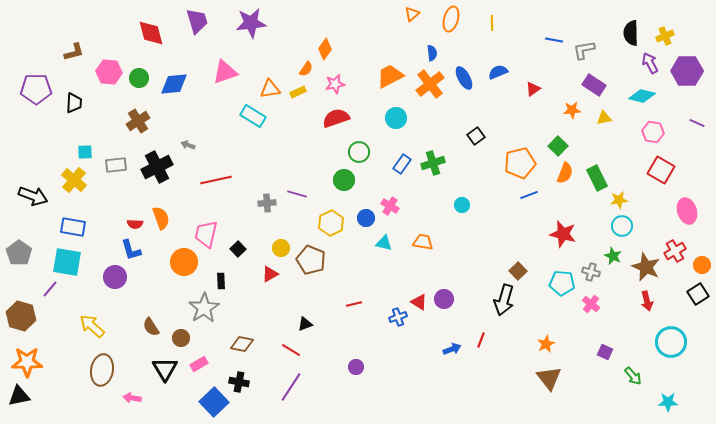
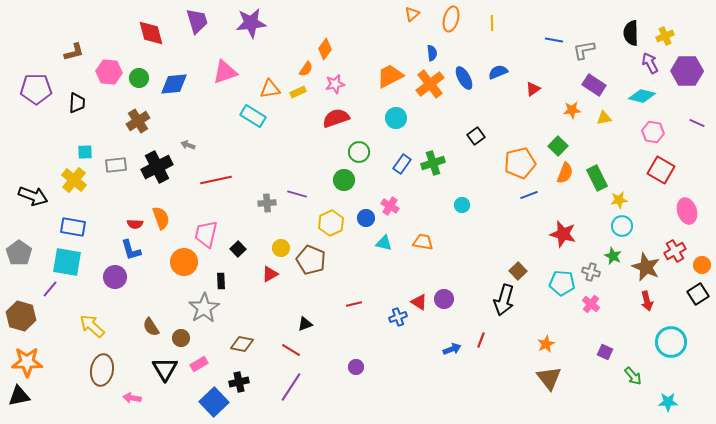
black trapezoid at (74, 103): moved 3 px right
black cross at (239, 382): rotated 24 degrees counterclockwise
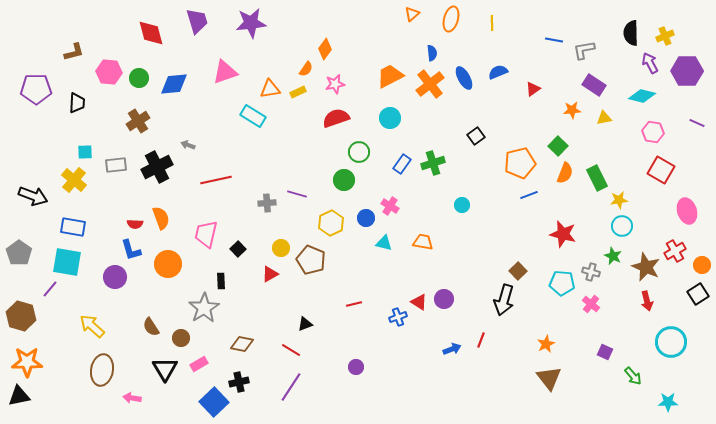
cyan circle at (396, 118): moved 6 px left
orange circle at (184, 262): moved 16 px left, 2 px down
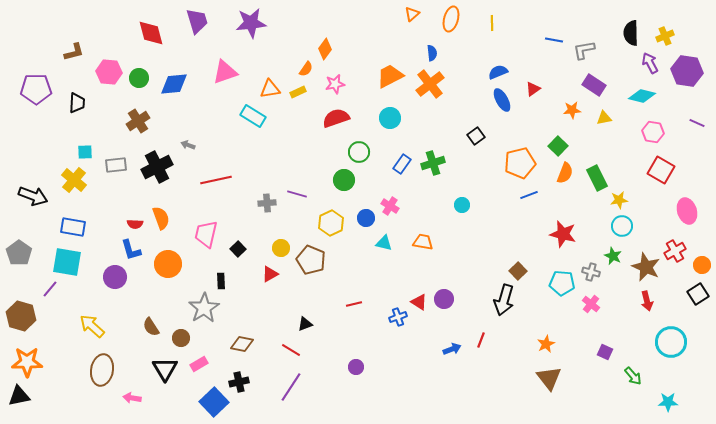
purple hexagon at (687, 71): rotated 8 degrees clockwise
blue ellipse at (464, 78): moved 38 px right, 22 px down
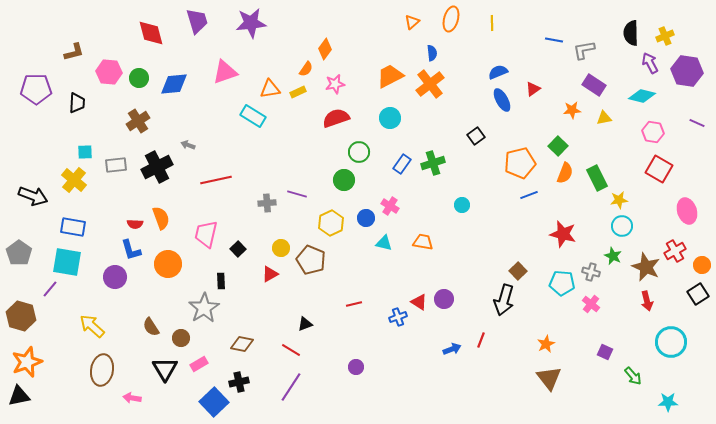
orange triangle at (412, 14): moved 8 px down
red square at (661, 170): moved 2 px left, 1 px up
orange star at (27, 362): rotated 20 degrees counterclockwise
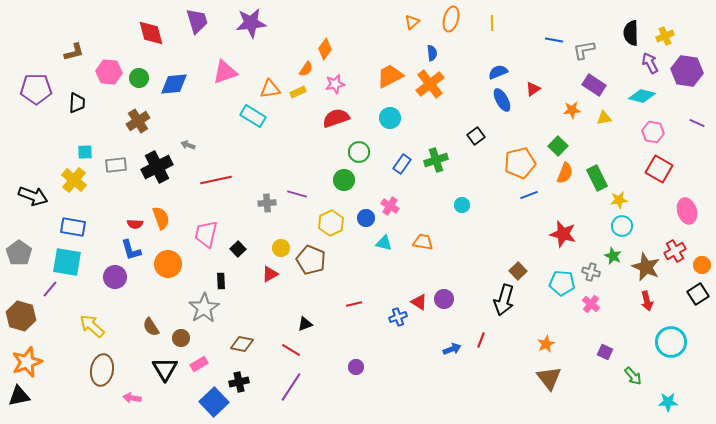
green cross at (433, 163): moved 3 px right, 3 px up
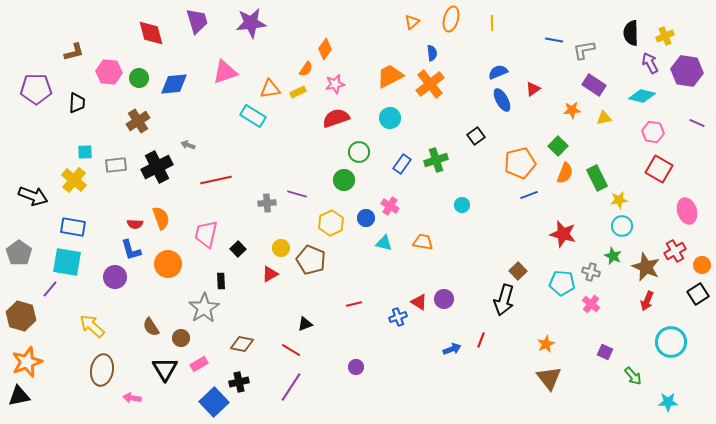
red arrow at (647, 301): rotated 36 degrees clockwise
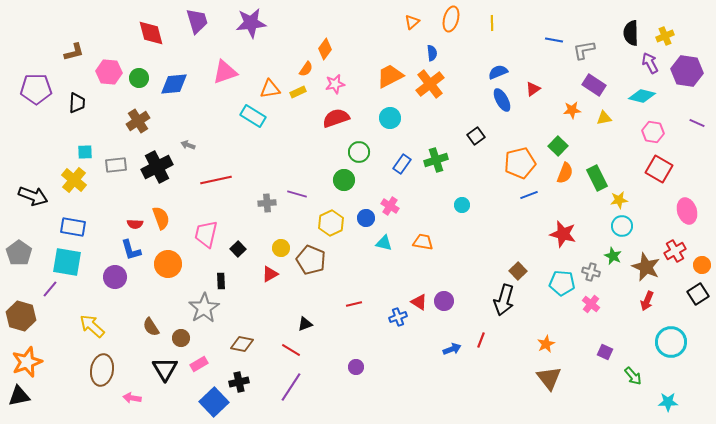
purple circle at (444, 299): moved 2 px down
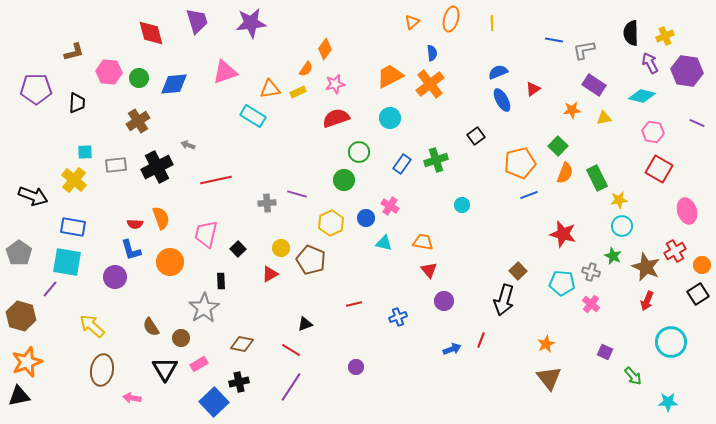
orange circle at (168, 264): moved 2 px right, 2 px up
red triangle at (419, 302): moved 10 px right, 32 px up; rotated 18 degrees clockwise
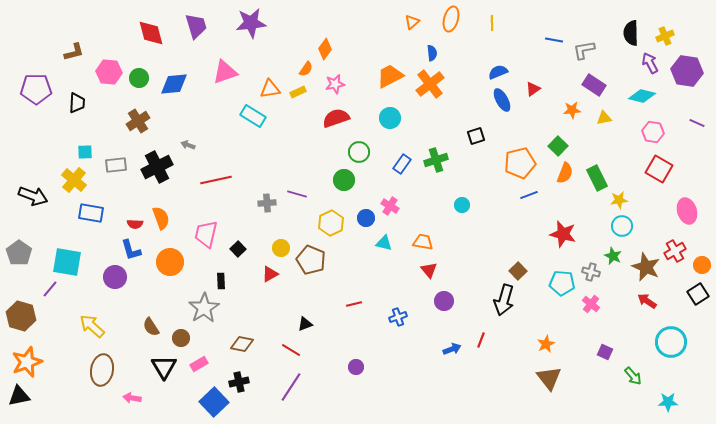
purple trapezoid at (197, 21): moved 1 px left, 5 px down
black square at (476, 136): rotated 18 degrees clockwise
blue rectangle at (73, 227): moved 18 px right, 14 px up
red arrow at (647, 301): rotated 102 degrees clockwise
black triangle at (165, 369): moved 1 px left, 2 px up
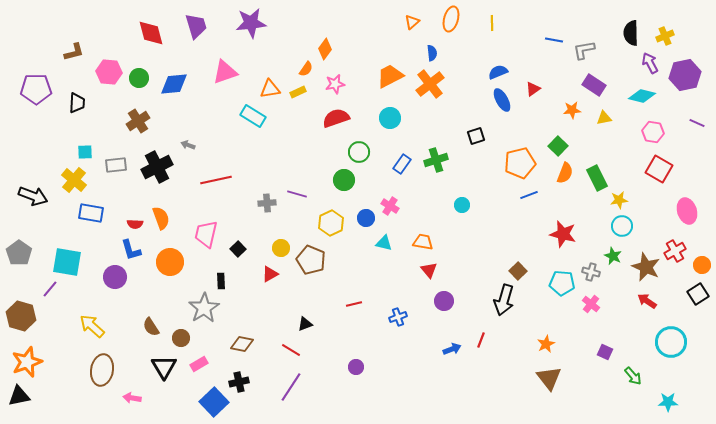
purple hexagon at (687, 71): moved 2 px left, 4 px down; rotated 20 degrees counterclockwise
